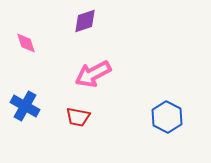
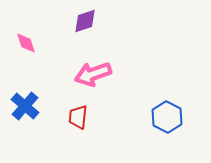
pink arrow: rotated 9 degrees clockwise
blue cross: rotated 12 degrees clockwise
red trapezoid: rotated 85 degrees clockwise
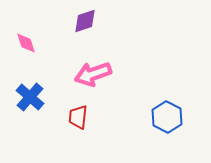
blue cross: moved 5 px right, 9 px up
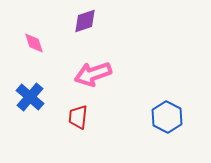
pink diamond: moved 8 px right
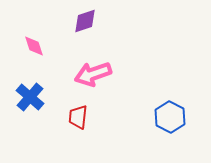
pink diamond: moved 3 px down
blue hexagon: moved 3 px right
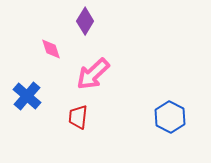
purple diamond: rotated 40 degrees counterclockwise
pink diamond: moved 17 px right, 3 px down
pink arrow: rotated 24 degrees counterclockwise
blue cross: moved 3 px left, 1 px up
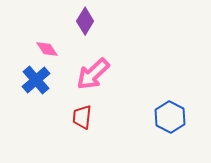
pink diamond: moved 4 px left; rotated 15 degrees counterclockwise
blue cross: moved 9 px right, 16 px up; rotated 8 degrees clockwise
red trapezoid: moved 4 px right
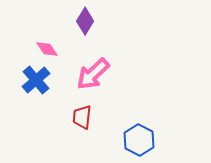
blue hexagon: moved 31 px left, 23 px down
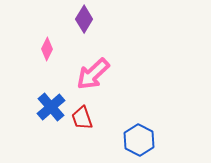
purple diamond: moved 1 px left, 2 px up
pink diamond: rotated 60 degrees clockwise
blue cross: moved 15 px right, 27 px down
red trapezoid: moved 1 px down; rotated 25 degrees counterclockwise
